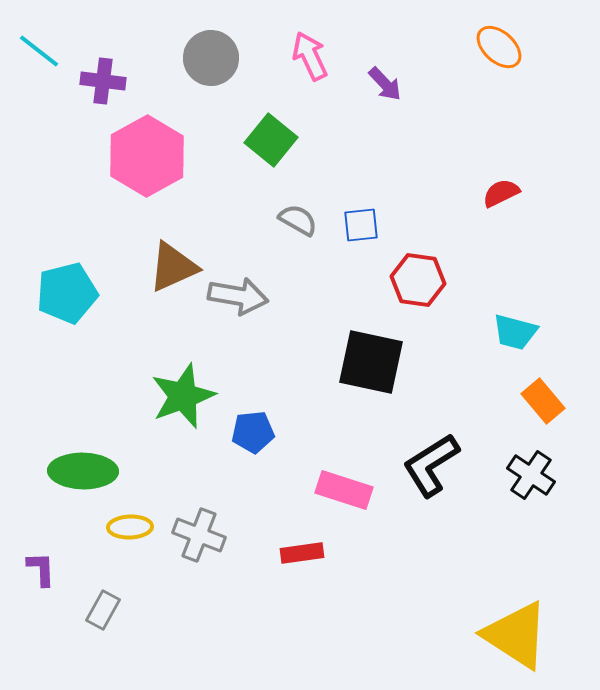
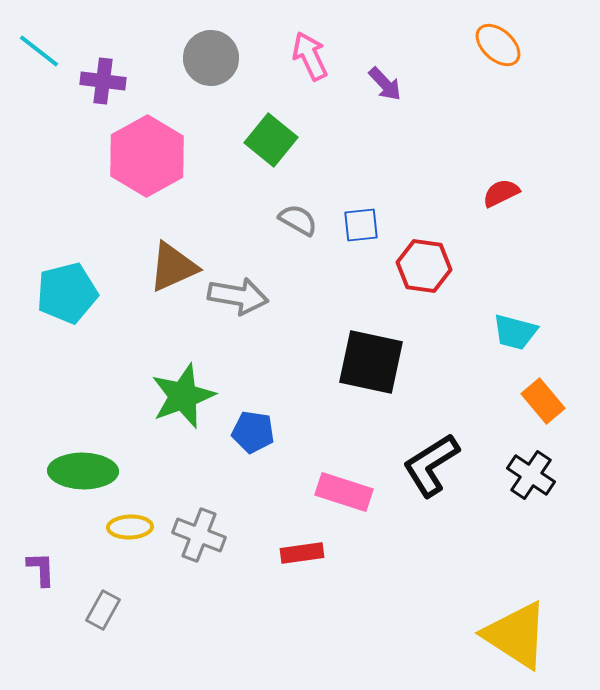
orange ellipse: moved 1 px left, 2 px up
red hexagon: moved 6 px right, 14 px up
blue pentagon: rotated 15 degrees clockwise
pink rectangle: moved 2 px down
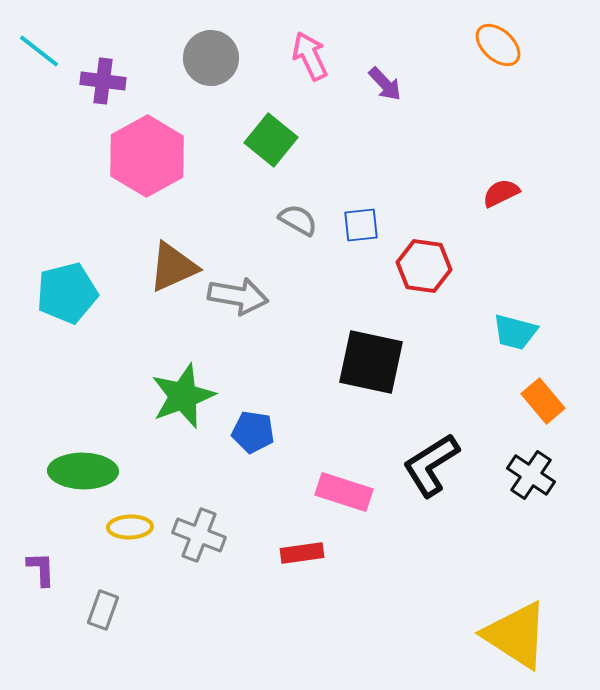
gray rectangle: rotated 9 degrees counterclockwise
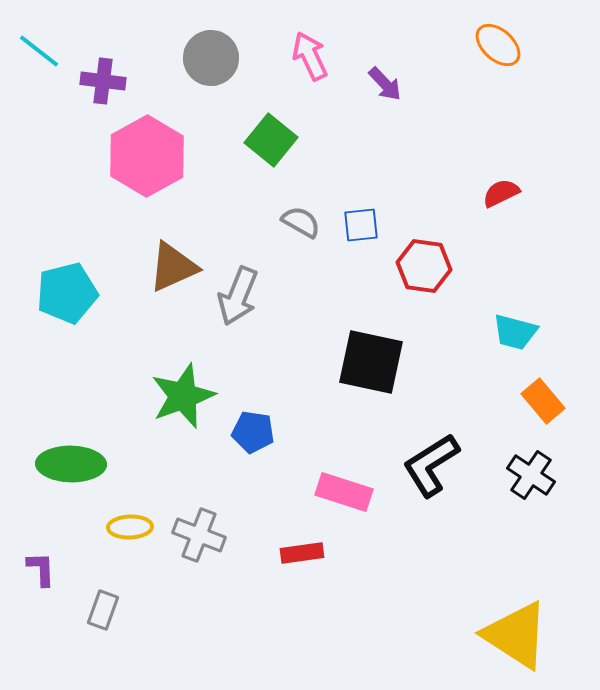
gray semicircle: moved 3 px right, 2 px down
gray arrow: rotated 102 degrees clockwise
green ellipse: moved 12 px left, 7 px up
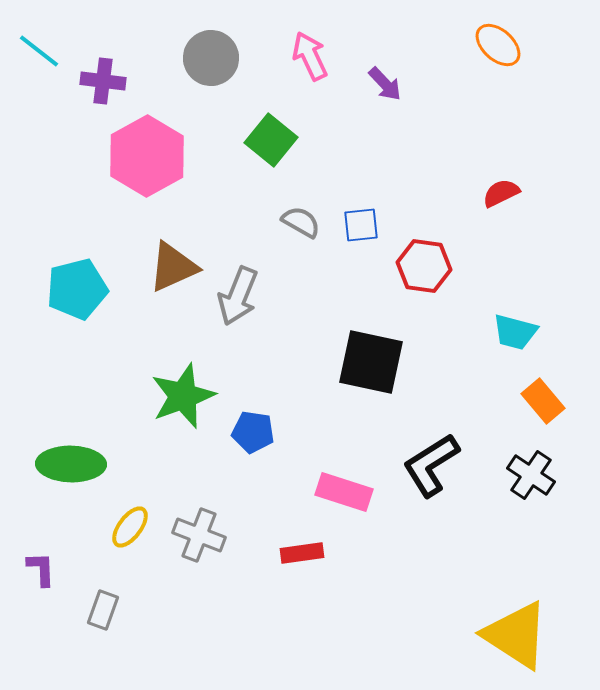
cyan pentagon: moved 10 px right, 4 px up
yellow ellipse: rotated 51 degrees counterclockwise
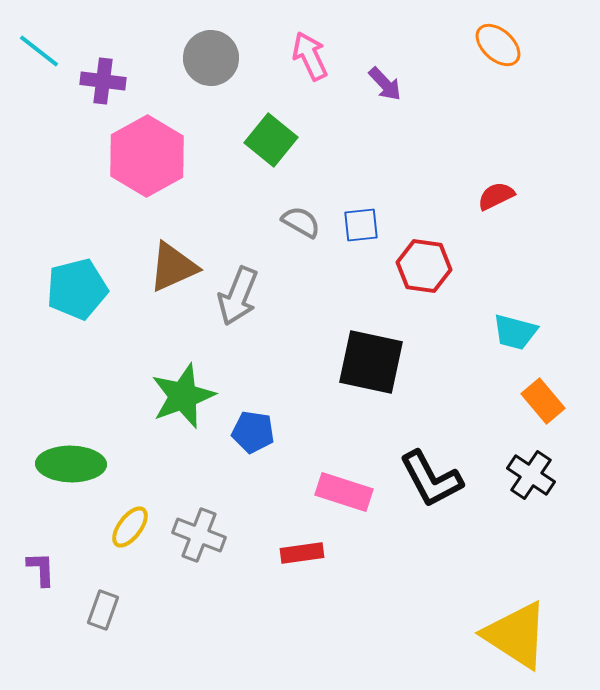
red semicircle: moved 5 px left, 3 px down
black L-shape: moved 14 px down; rotated 86 degrees counterclockwise
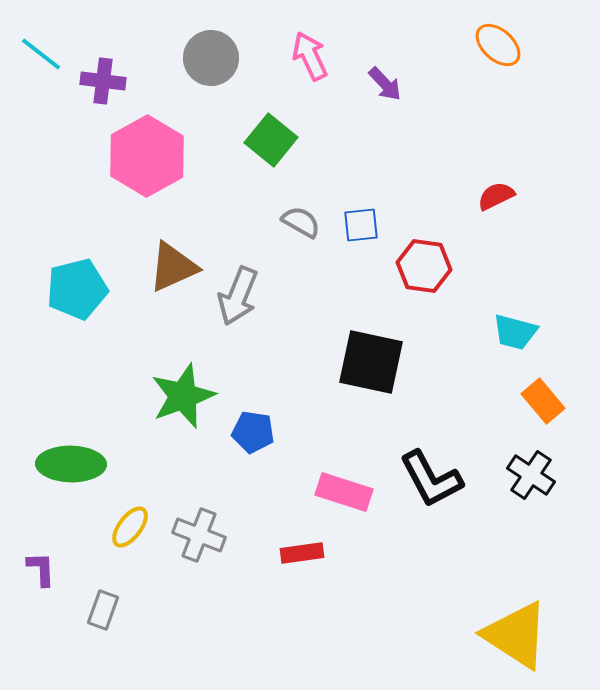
cyan line: moved 2 px right, 3 px down
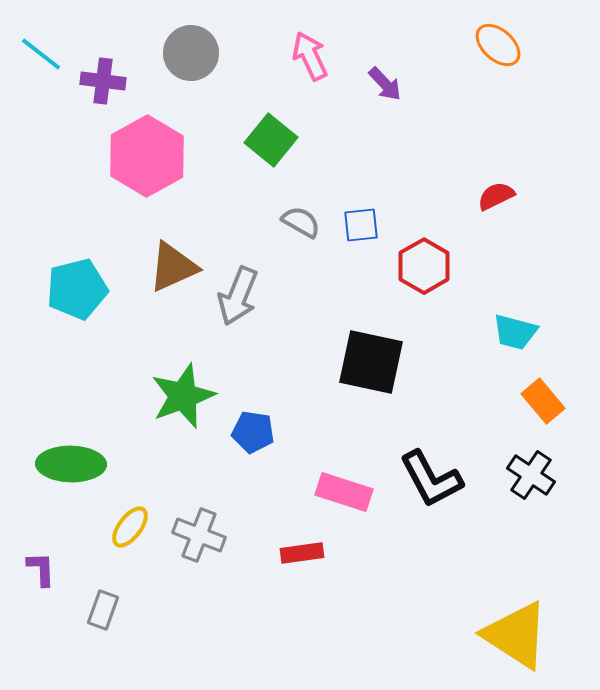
gray circle: moved 20 px left, 5 px up
red hexagon: rotated 22 degrees clockwise
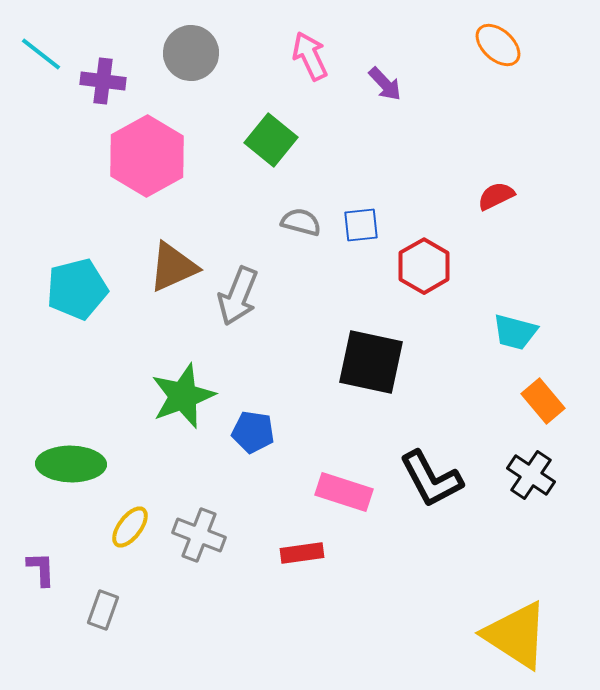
gray semicircle: rotated 15 degrees counterclockwise
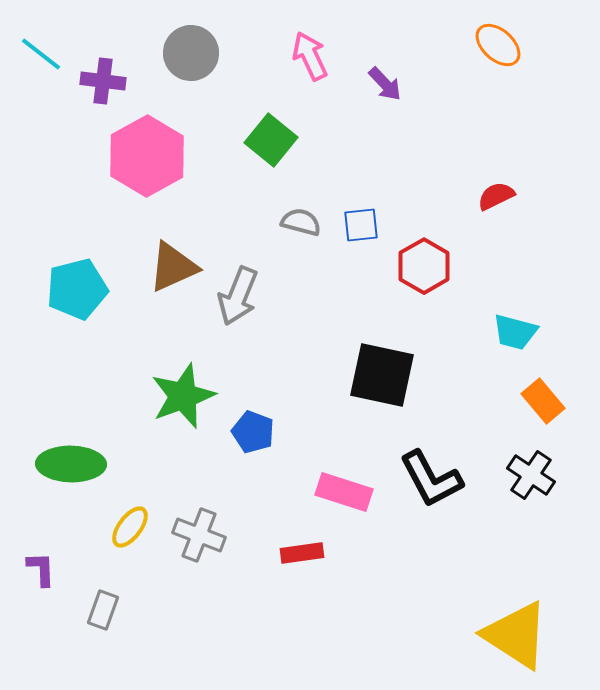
black square: moved 11 px right, 13 px down
blue pentagon: rotated 12 degrees clockwise
